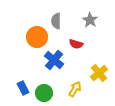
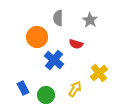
gray semicircle: moved 2 px right, 3 px up
green circle: moved 2 px right, 2 px down
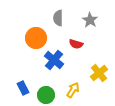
orange circle: moved 1 px left, 1 px down
yellow arrow: moved 2 px left, 1 px down
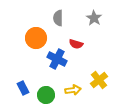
gray star: moved 4 px right, 2 px up
blue cross: moved 3 px right, 1 px up; rotated 12 degrees counterclockwise
yellow cross: moved 7 px down
yellow arrow: rotated 49 degrees clockwise
